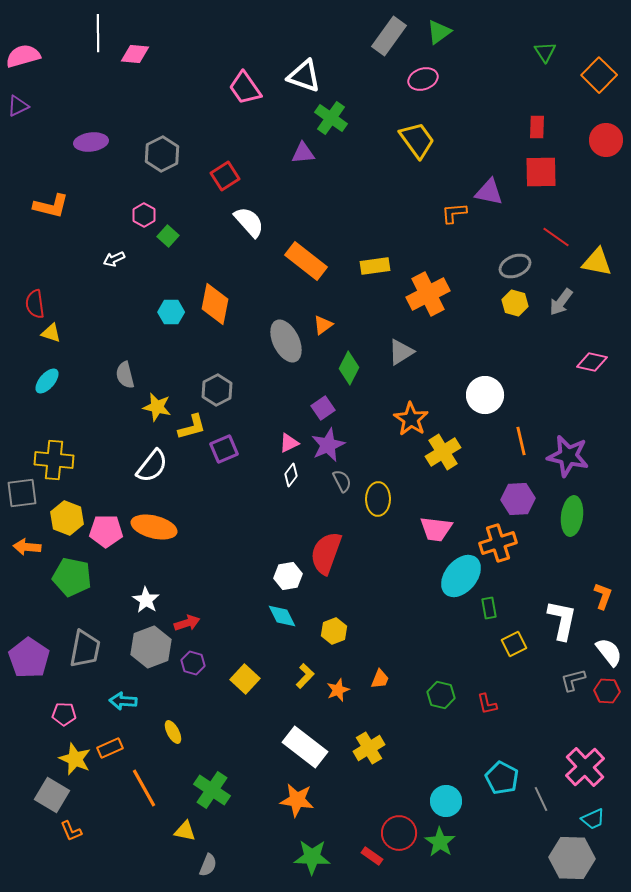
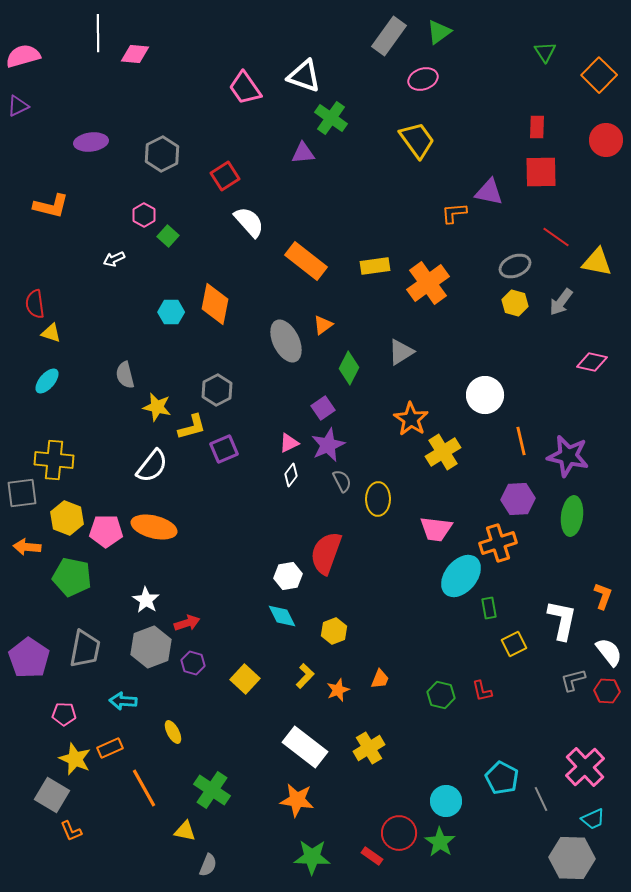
orange cross at (428, 294): moved 11 px up; rotated 9 degrees counterclockwise
red L-shape at (487, 704): moved 5 px left, 13 px up
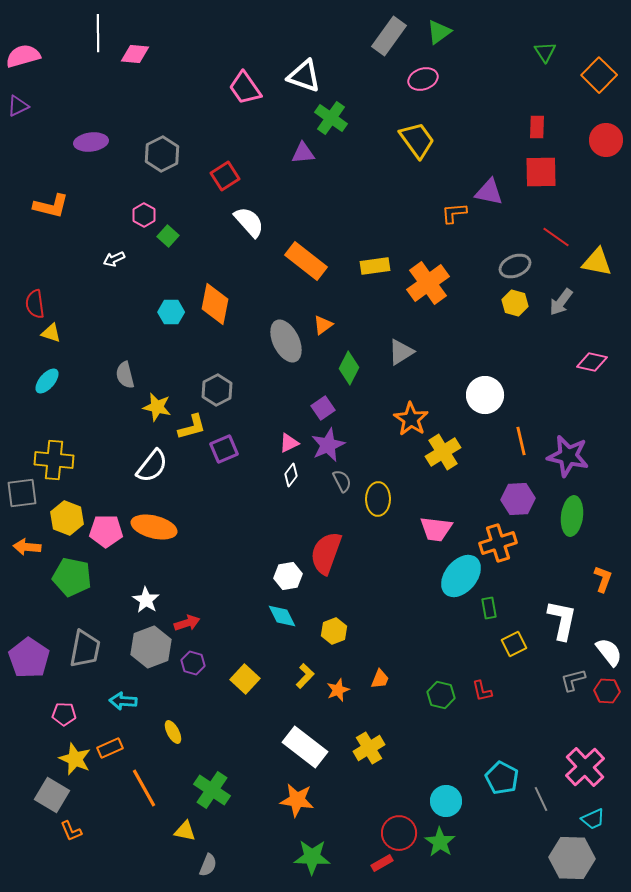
orange L-shape at (603, 596): moved 17 px up
red rectangle at (372, 856): moved 10 px right, 7 px down; rotated 65 degrees counterclockwise
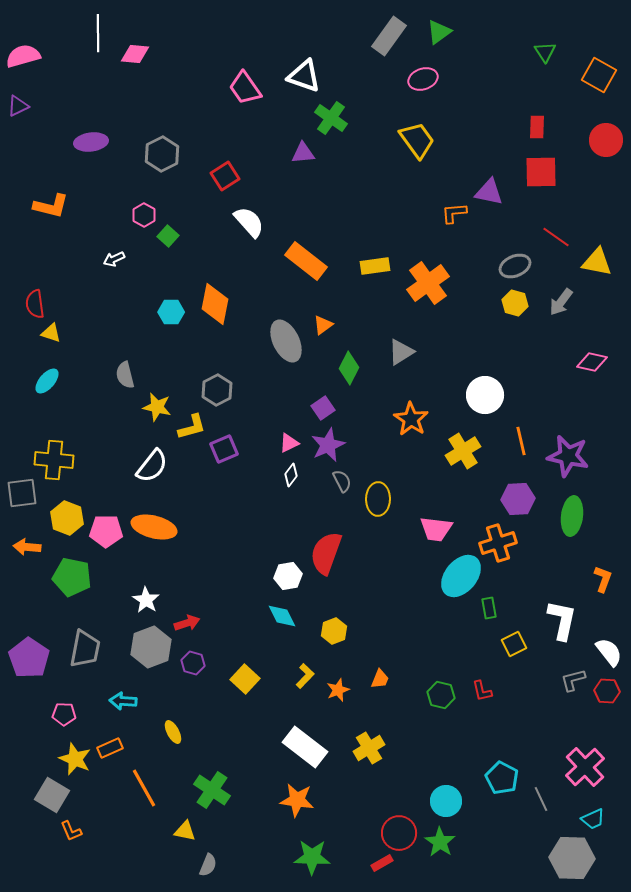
orange square at (599, 75): rotated 16 degrees counterclockwise
yellow cross at (443, 452): moved 20 px right, 1 px up
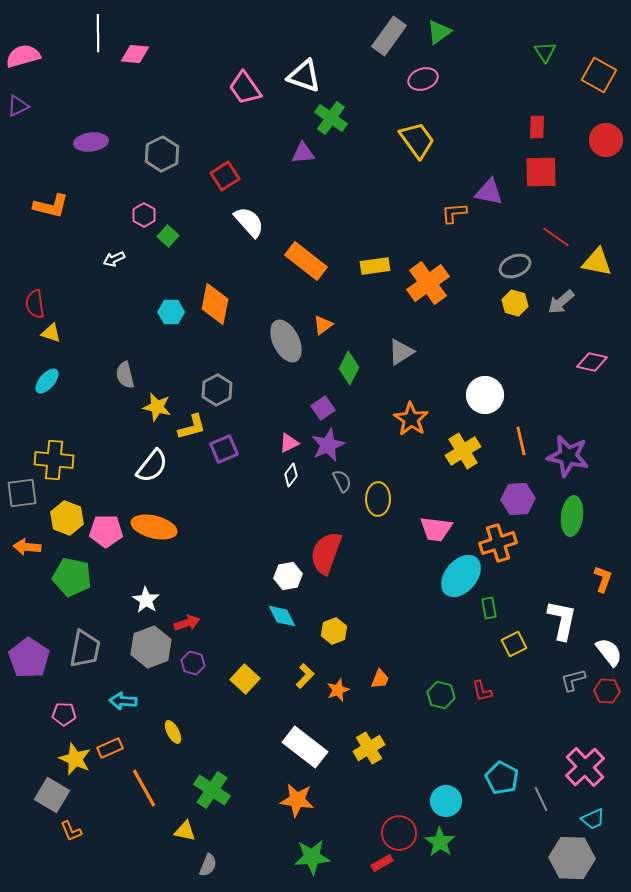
gray arrow at (561, 302): rotated 12 degrees clockwise
green star at (312, 857): rotated 6 degrees counterclockwise
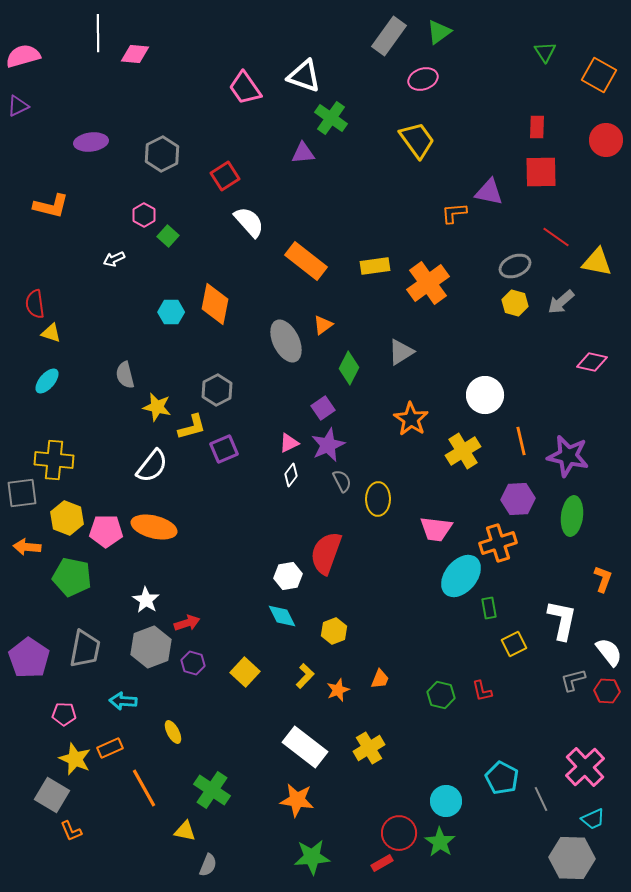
yellow square at (245, 679): moved 7 px up
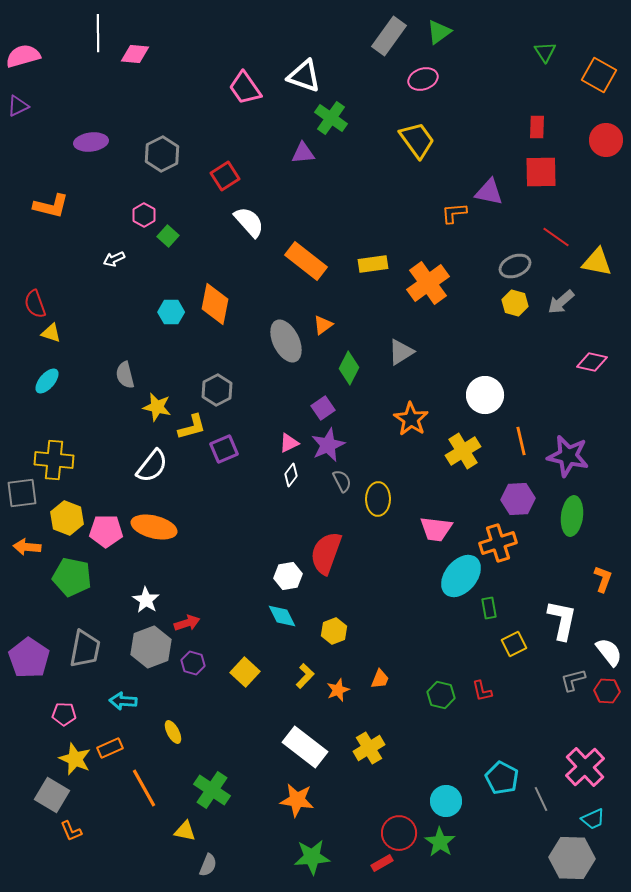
yellow rectangle at (375, 266): moved 2 px left, 2 px up
red semicircle at (35, 304): rotated 12 degrees counterclockwise
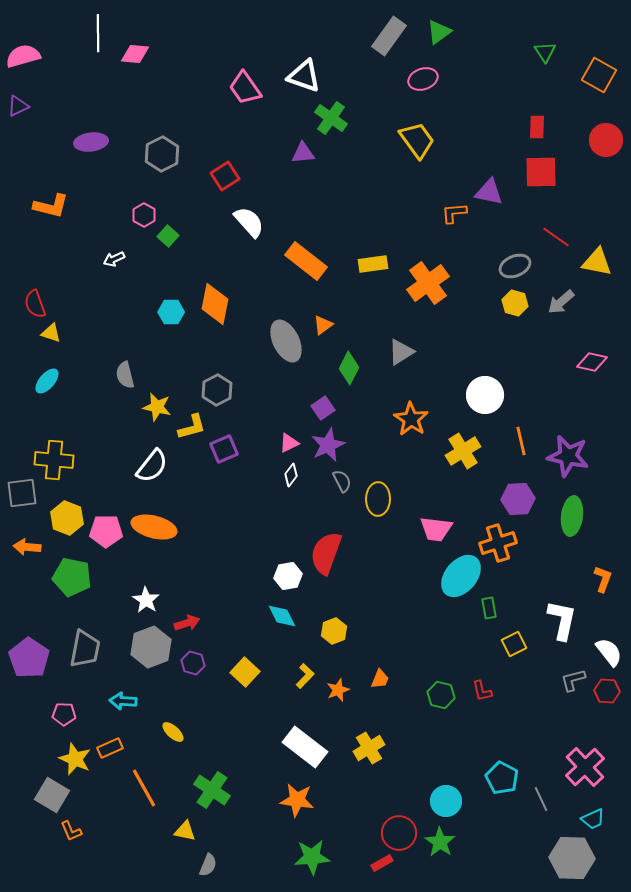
yellow ellipse at (173, 732): rotated 20 degrees counterclockwise
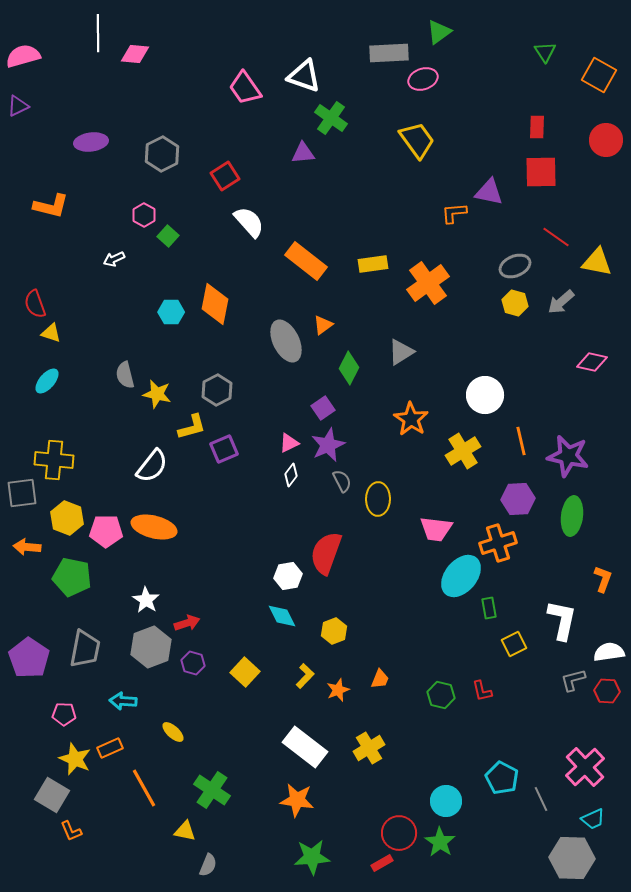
gray rectangle at (389, 36): moved 17 px down; rotated 51 degrees clockwise
yellow star at (157, 407): moved 13 px up
white semicircle at (609, 652): rotated 60 degrees counterclockwise
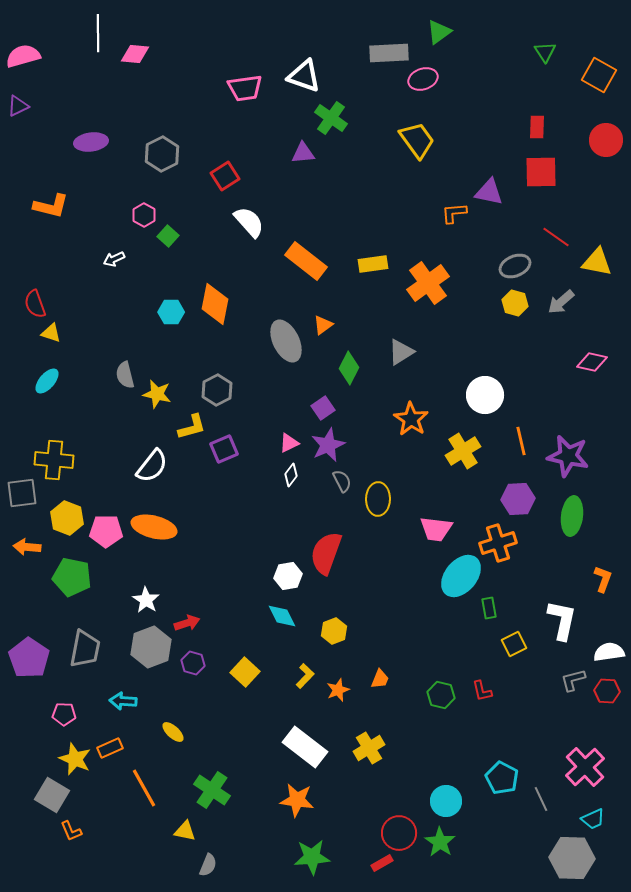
pink trapezoid at (245, 88): rotated 63 degrees counterclockwise
